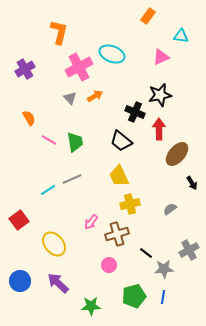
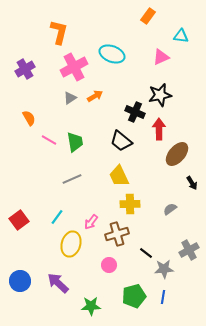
pink cross: moved 5 px left
gray triangle: rotated 40 degrees clockwise
cyan line: moved 9 px right, 27 px down; rotated 21 degrees counterclockwise
yellow cross: rotated 12 degrees clockwise
yellow ellipse: moved 17 px right; rotated 55 degrees clockwise
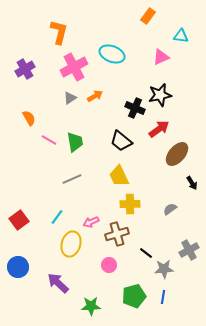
black cross: moved 4 px up
red arrow: rotated 55 degrees clockwise
pink arrow: rotated 28 degrees clockwise
blue circle: moved 2 px left, 14 px up
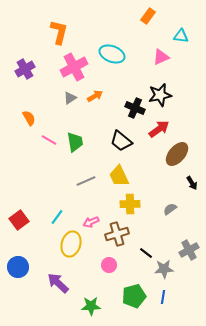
gray line: moved 14 px right, 2 px down
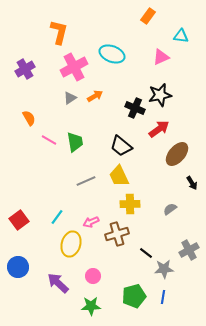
black trapezoid: moved 5 px down
pink circle: moved 16 px left, 11 px down
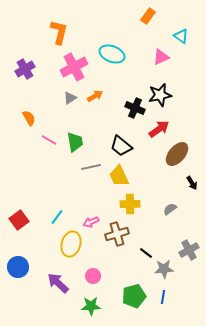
cyan triangle: rotated 28 degrees clockwise
gray line: moved 5 px right, 14 px up; rotated 12 degrees clockwise
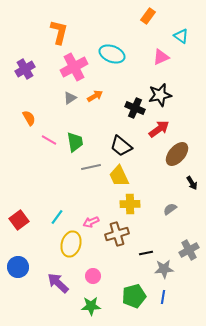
black line: rotated 48 degrees counterclockwise
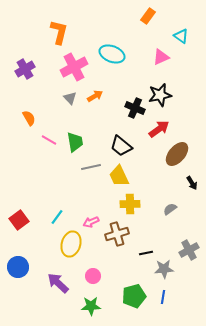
gray triangle: rotated 40 degrees counterclockwise
